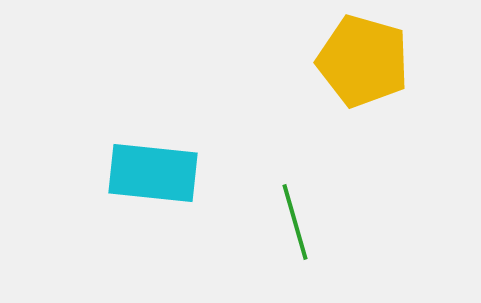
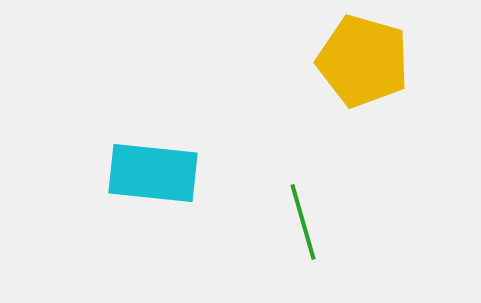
green line: moved 8 px right
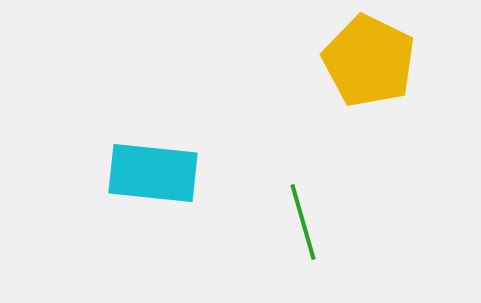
yellow pentagon: moved 6 px right; rotated 10 degrees clockwise
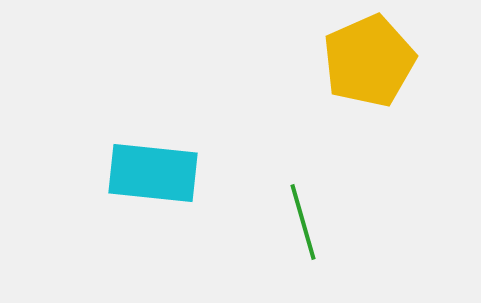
yellow pentagon: rotated 22 degrees clockwise
